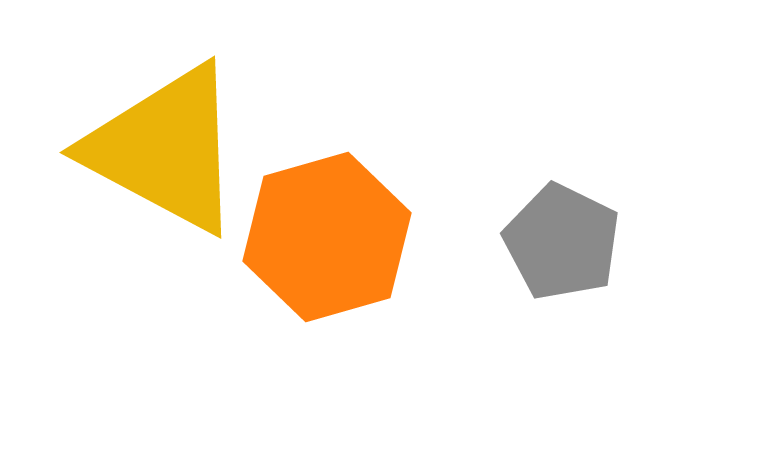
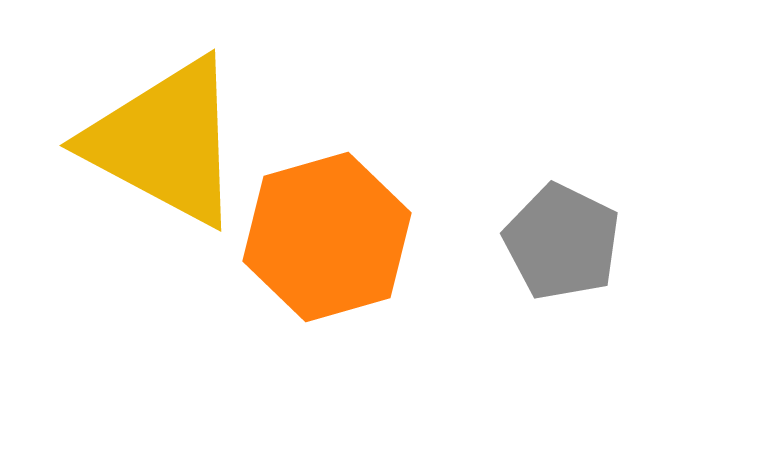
yellow triangle: moved 7 px up
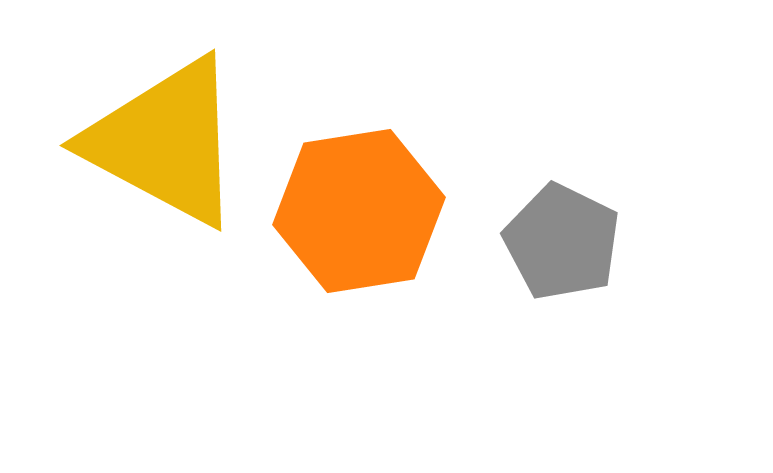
orange hexagon: moved 32 px right, 26 px up; rotated 7 degrees clockwise
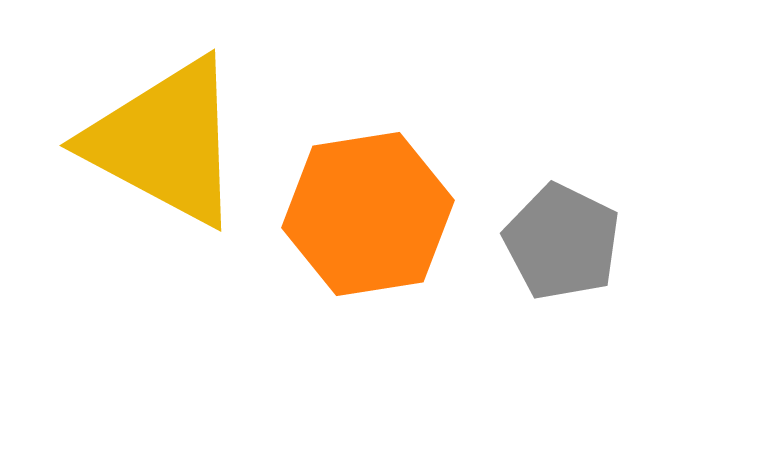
orange hexagon: moved 9 px right, 3 px down
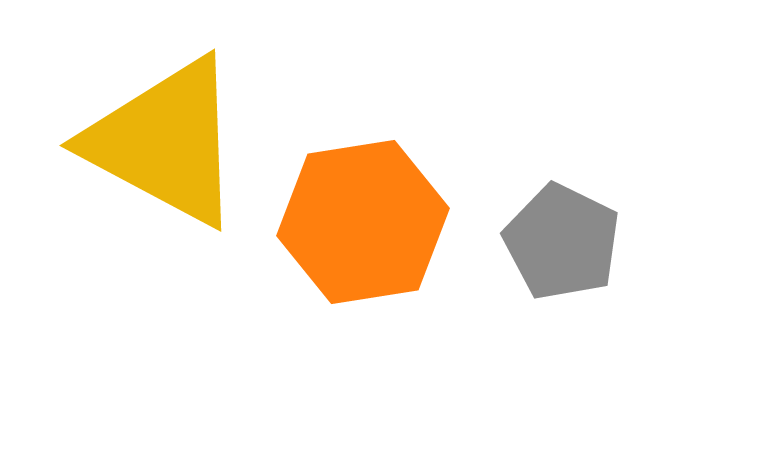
orange hexagon: moved 5 px left, 8 px down
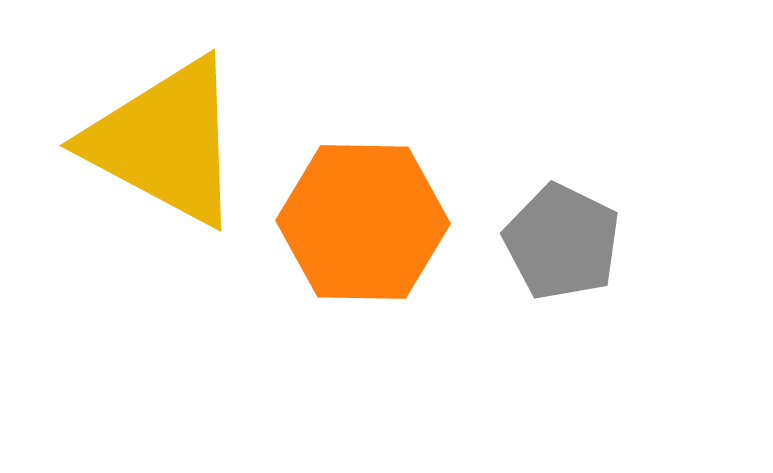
orange hexagon: rotated 10 degrees clockwise
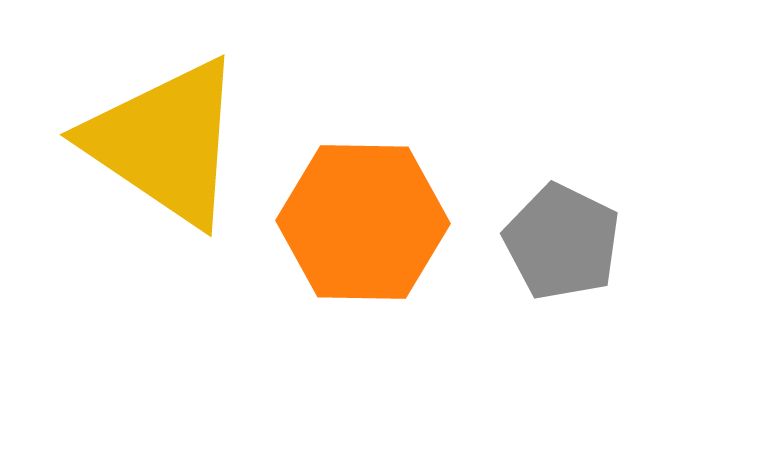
yellow triangle: rotated 6 degrees clockwise
